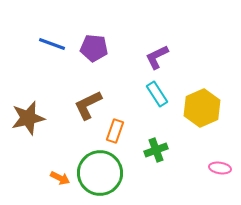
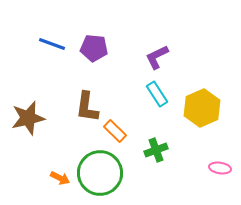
brown L-shape: moved 1 px left, 2 px down; rotated 56 degrees counterclockwise
orange rectangle: rotated 65 degrees counterclockwise
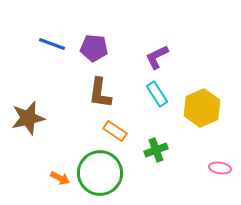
brown L-shape: moved 13 px right, 14 px up
orange rectangle: rotated 10 degrees counterclockwise
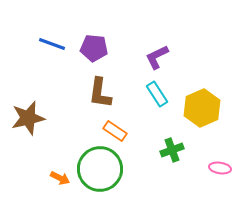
green cross: moved 16 px right
green circle: moved 4 px up
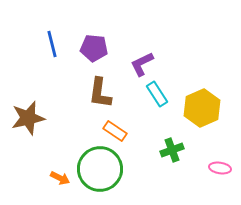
blue line: rotated 56 degrees clockwise
purple L-shape: moved 15 px left, 7 px down
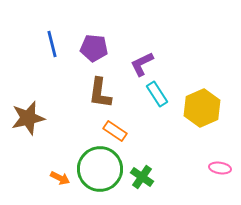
green cross: moved 30 px left, 27 px down; rotated 35 degrees counterclockwise
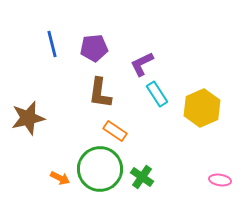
purple pentagon: rotated 12 degrees counterclockwise
pink ellipse: moved 12 px down
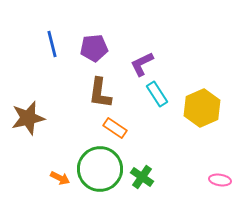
orange rectangle: moved 3 px up
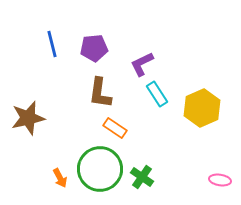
orange arrow: rotated 36 degrees clockwise
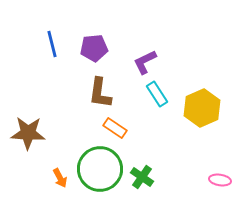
purple L-shape: moved 3 px right, 2 px up
brown star: moved 15 px down; rotated 16 degrees clockwise
